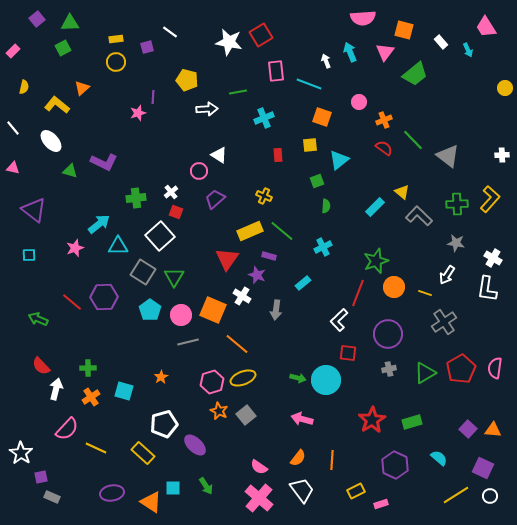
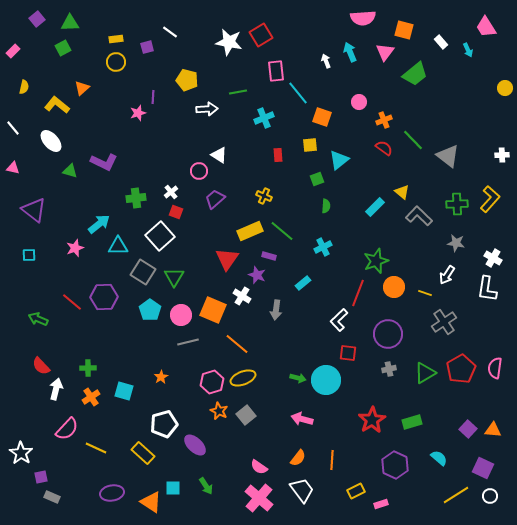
cyan line at (309, 84): moved 11 px left, 9 px down; rotated 30 degrees clockwise
green square at (317, 181): moved 2 px up
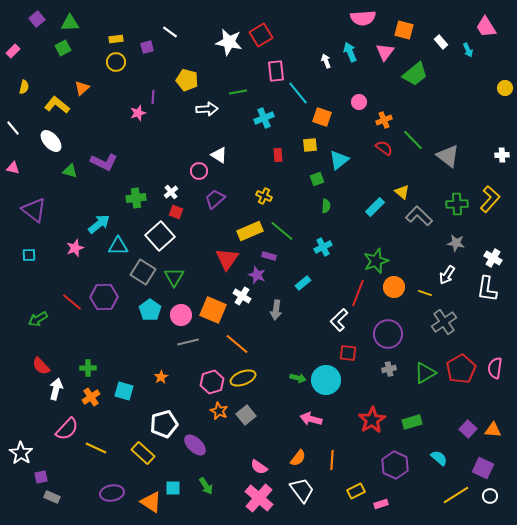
green arrow at (38, 319): rotated 54 degrees counterclockwise
pink arrow at (302, 419): moved 9 px right
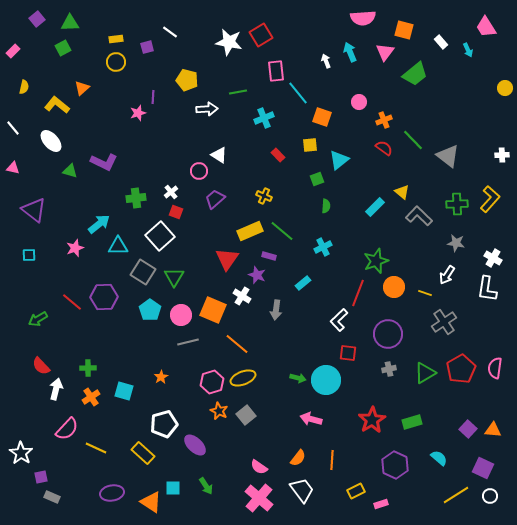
red rectangle at (278, 155): rotated 40 degrees counterclockwise
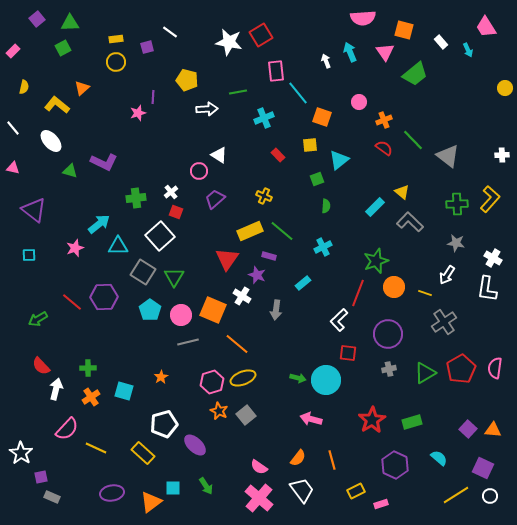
pink triangle at (385, 52): rotated 12 degrees counterclockwise
gray L-shape at (419, 216): moved 9 px left, 6 px down
orange line at (332, 460): rotated 18 degrees counterclockwise
orange triangle at (151, 502): rotated 50 degrees clockwise
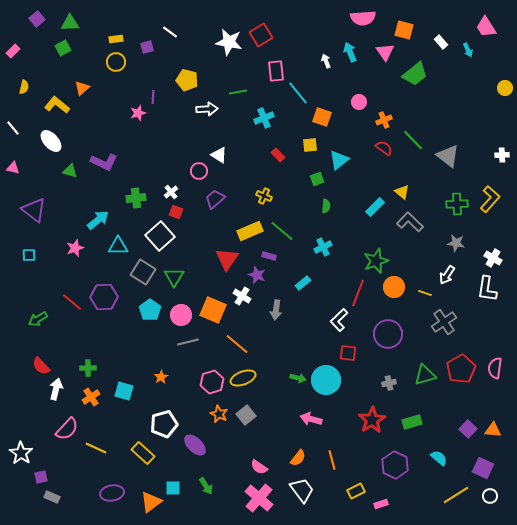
cyan arrow at (99, 224): moved 1 px left, 4 px up
gray cross at (389, 369): moved 14 px down
green triangle at (425, 373): moved 2 px down; rotated 15 degrees clockwise
orange star at (219, 411): moved 3 px down
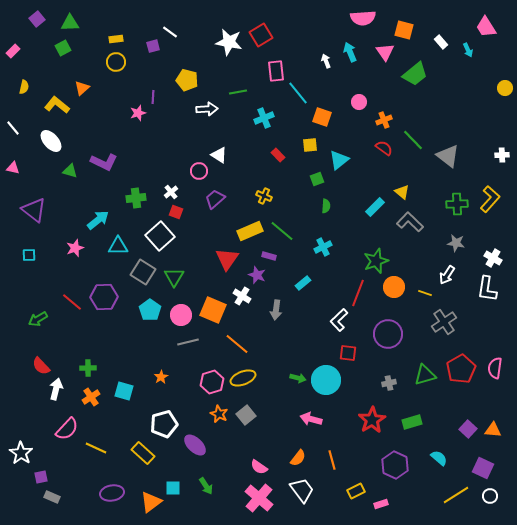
purple square at (147, 47): moved 6 px right, 1 px up
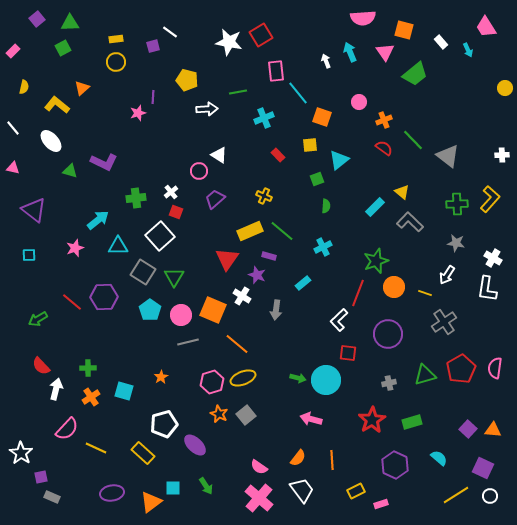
orange line at (332, 460): rotated 12 degrees clockwise
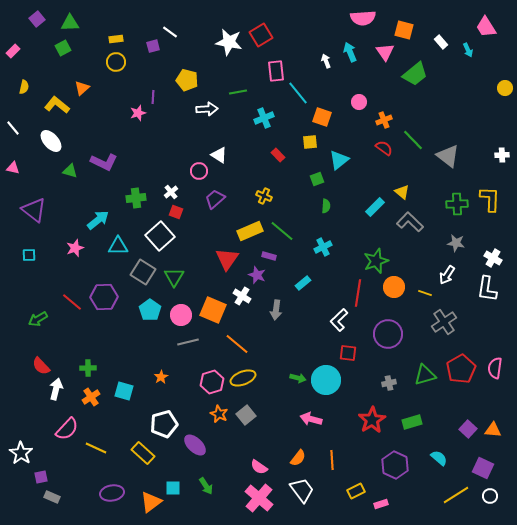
yellow square at (310, 145): moved 3 px up
yellow L-shape at (490, 199): rotated 40 degrees counterclockwise
red line at (358, 293): rotated 12 degrees counterclockwise
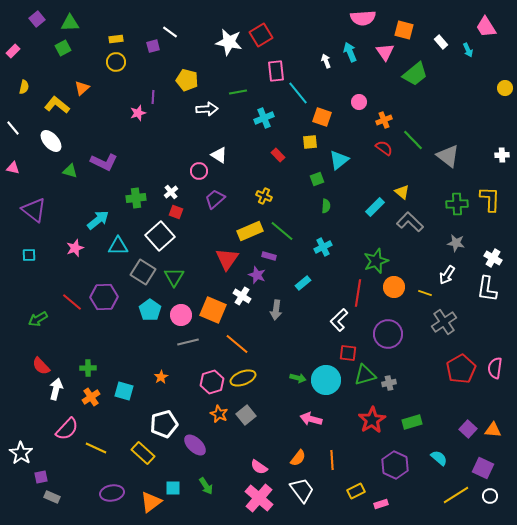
green triangle at (425, 375): moved 60 px left
